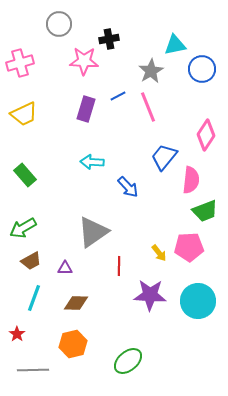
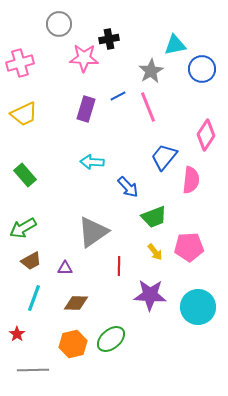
pink star: moved 3 px up
green trapezoid: moved 51 px left, 6 px down
yellow arrow: moved 4 px left, 1 px up
cyan circle: moved 6 px down
green ellipse: moved 17 px left, 22 px up
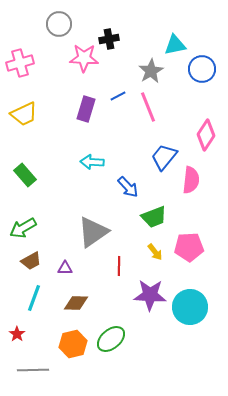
cyan circle: moved 8 px left
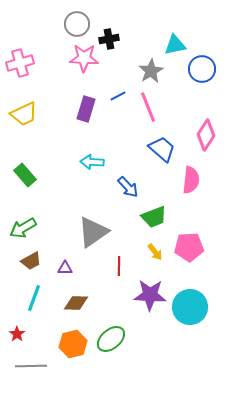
gray circle: moved 18 px right
blue trapezoid: moved 2 px left, 8 px up; rotated 92 degrees clockwise
gray line: moved 2 px left, 4 px up
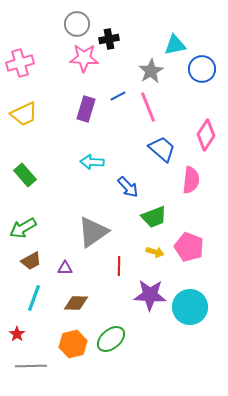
pink pentagon: rotated 24 degrees clockwise
yellow arrow: rotated 36 degrees counterclockwise
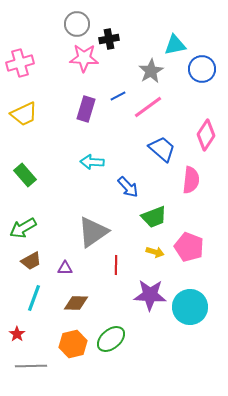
pink line: rotated 76 degrees clockwise
red line: moved 3 px left, 1 px up
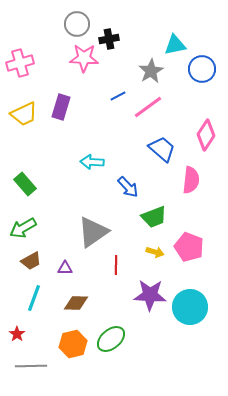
purple rectangle: moved 25 px left, 2 px up
green rectangle: moved 9 px down
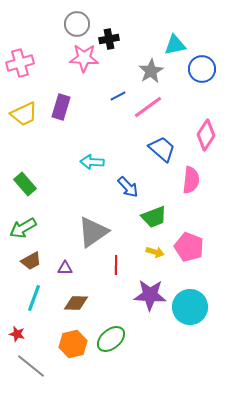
red star: rotated 21 degrees counterclockwise
gray line: rotated 40 degrees clockwise
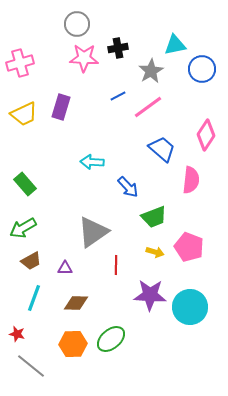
black cross: moved 9 px right, 9 px down
orange hexagon: rotated 12 degrees clockwise
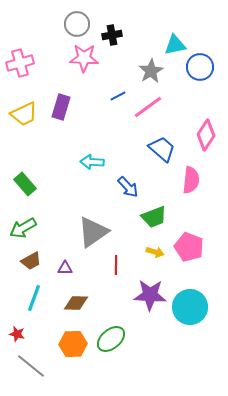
black cross: moved 6 px left, 13 px up
blue circle: moved 2 px left, 2 px up
